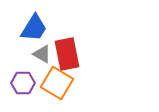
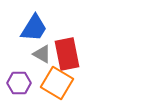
purple hexagon: moved 4 px left
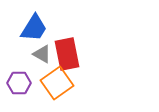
orange square: rotated 24 degrees clockwise
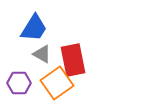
red rectangle: moved 6 px right, 6 px down
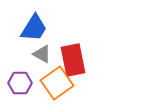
purple hexagon: moved 1 px right
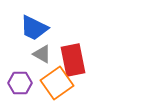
blue trapezoid: rotated 84 degrees clockwise
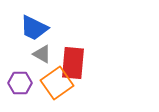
red rectangle: moved 3 px down; rotated 16 degrees clockwise
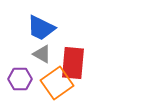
blue trapezoid: moved 7 px right
purple hexagon: moved 4 px up
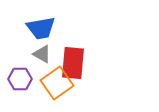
blue trapezoid: rotated 36 degrees counterclockwise
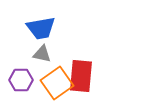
gray triangle: rotated 18 degrees counterclockwise
red rectangle: moved 8 px right, 13 px down
purple hexagon: moved 1 px right, 1 px down
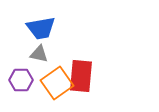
gray triangle: moved 3 px left
